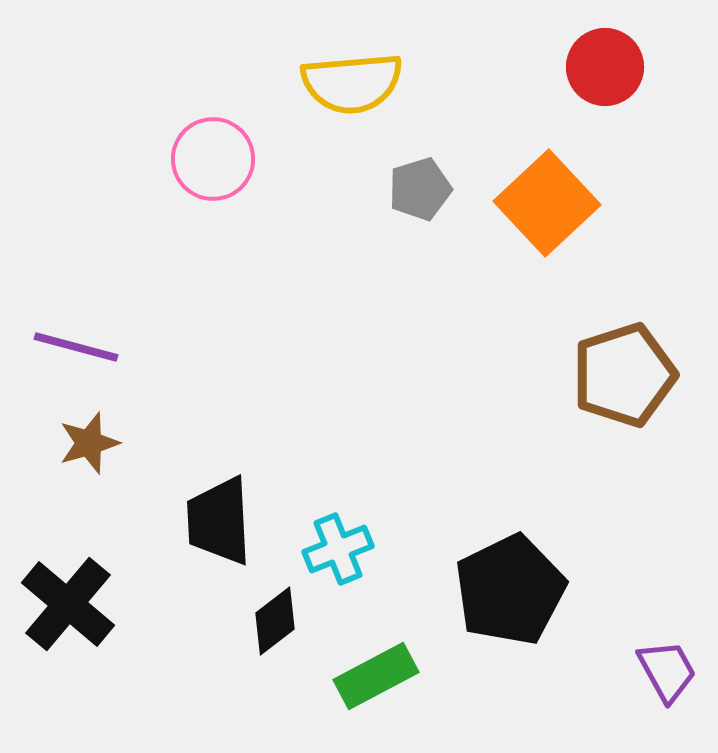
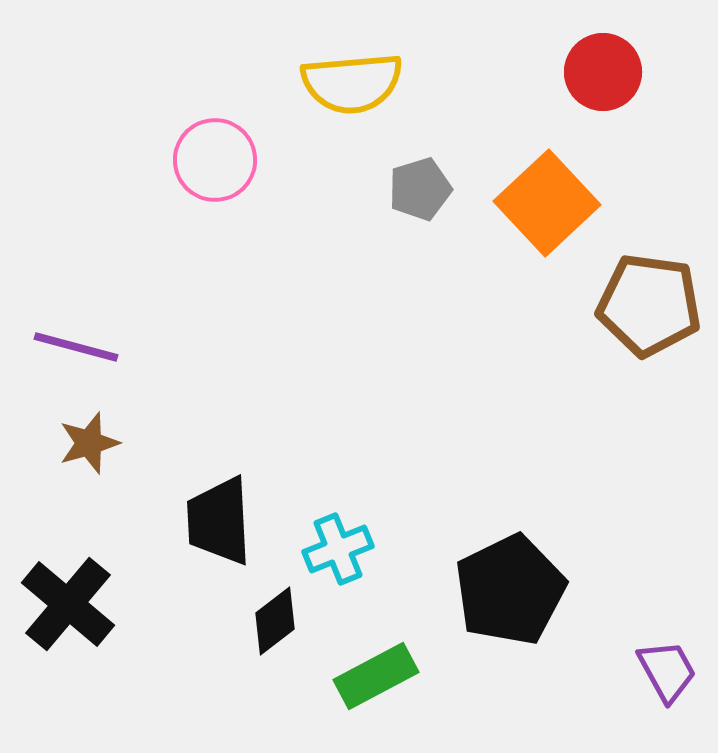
red circle: moved 2 px left, 5 px down
pink circle: moved 2 px right, 1 px down
brown pentagon: moved 25 px right, 70 px up; rotated 26 degrees clockwise
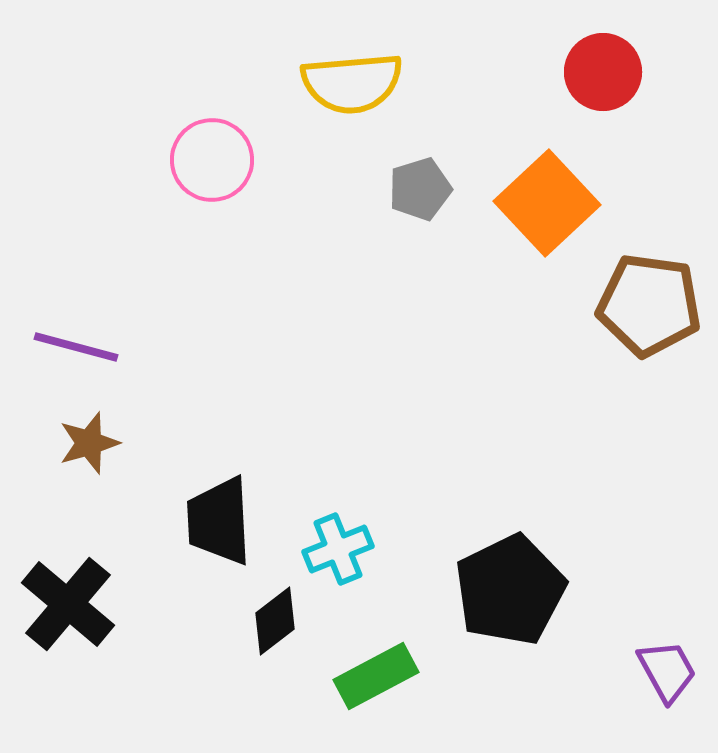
pink circle: moved 3 px left
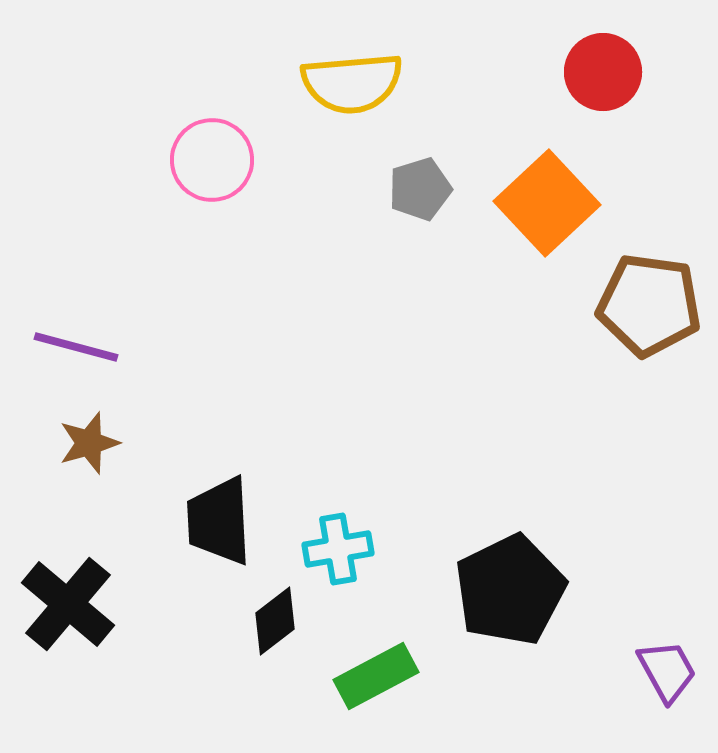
cyan cross: rotated 12 degrees clockwise
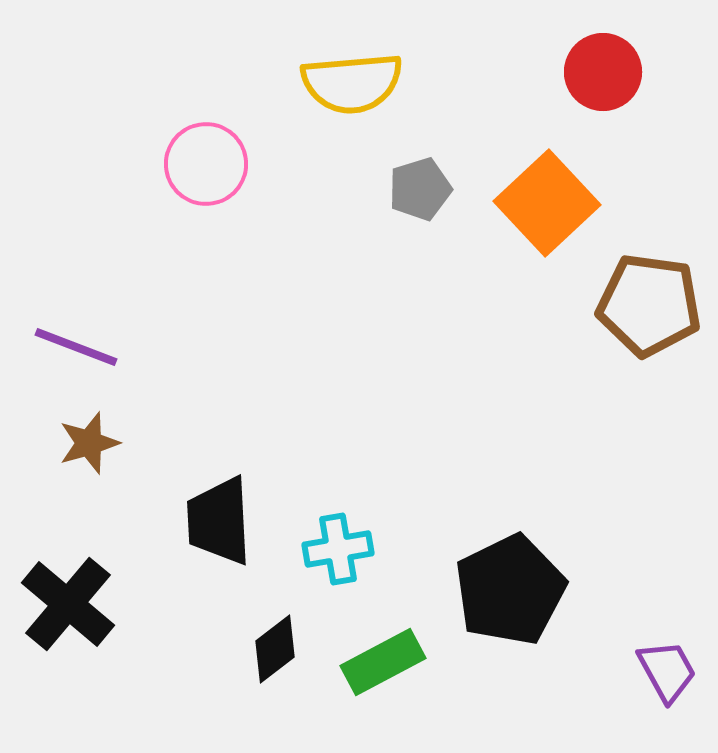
pink circle: moved 6 px left, 4 px down
purple line: rotated 6 degrees clockwise
black diamond: moved 28 px down
green rectangle: moved 7 px right, 14 px up
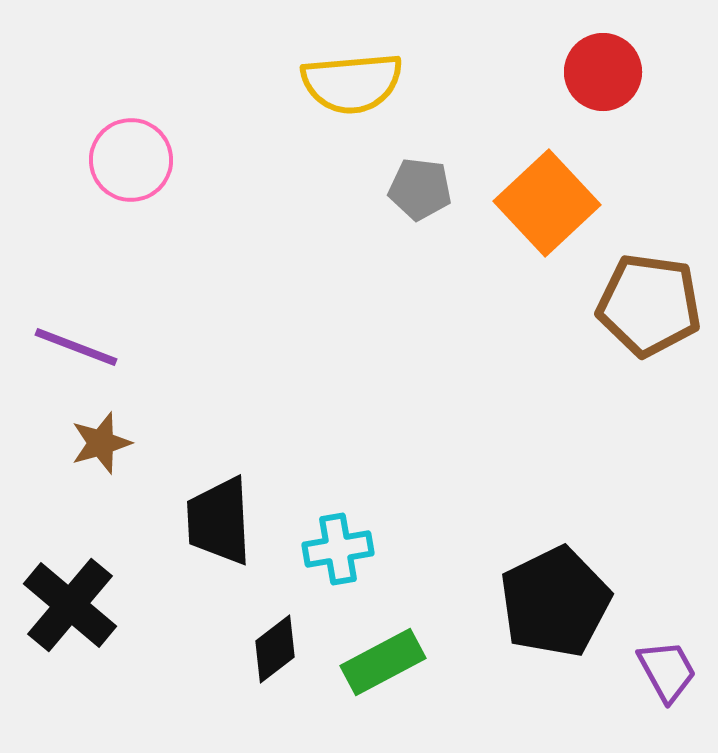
pink circle: moved 75 px left, 4 px up
gray pentagon: rotated 24 degrees clockwise
brown star: moved 12 px right
black pentagon: moved 45 px right, 12 px down
black cross: moved 2 px right, 1 px down
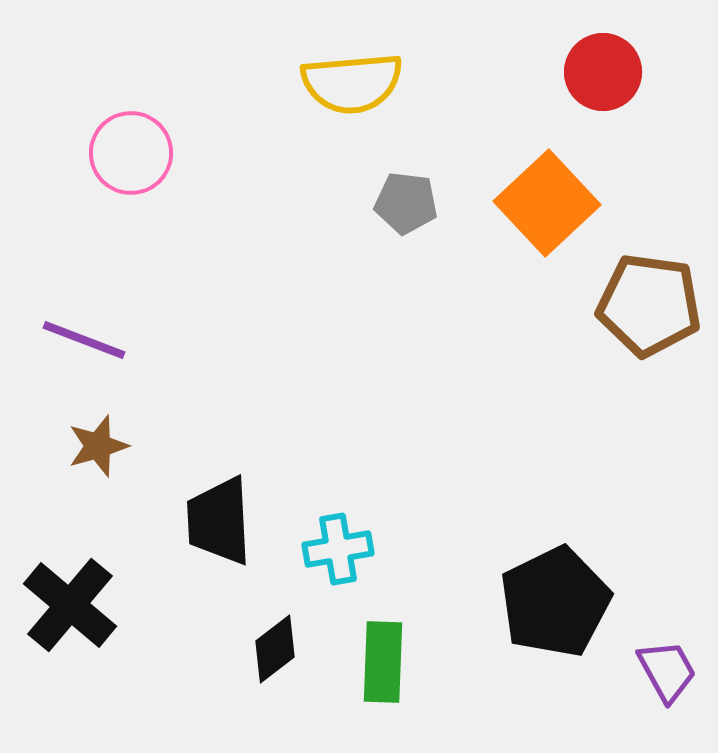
pink circle: moved 7 px up
gray pentagon: moved 14 px left, 14 px down
purple line: moved 8 px right, 7 px up
brown star: moved 3 px left, 3 px down
green rectangle: rotated 60 degrees counterclockwise
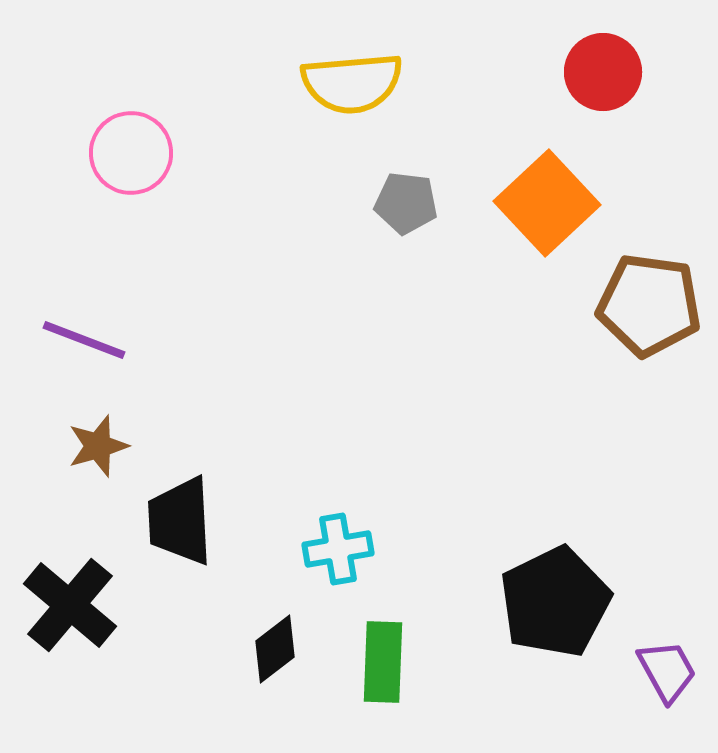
black trapezoid: moved 39 px left
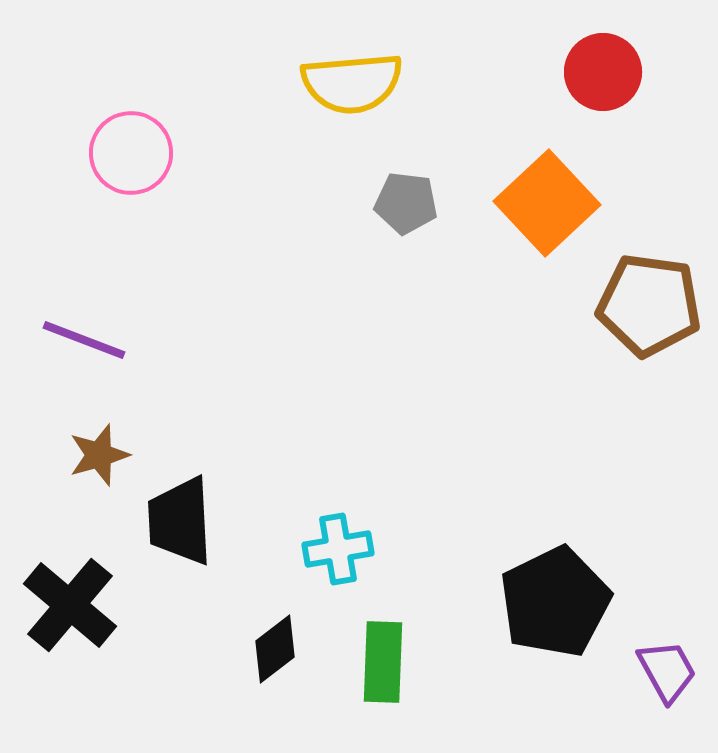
brown star: moved 1 px right, 9 px down
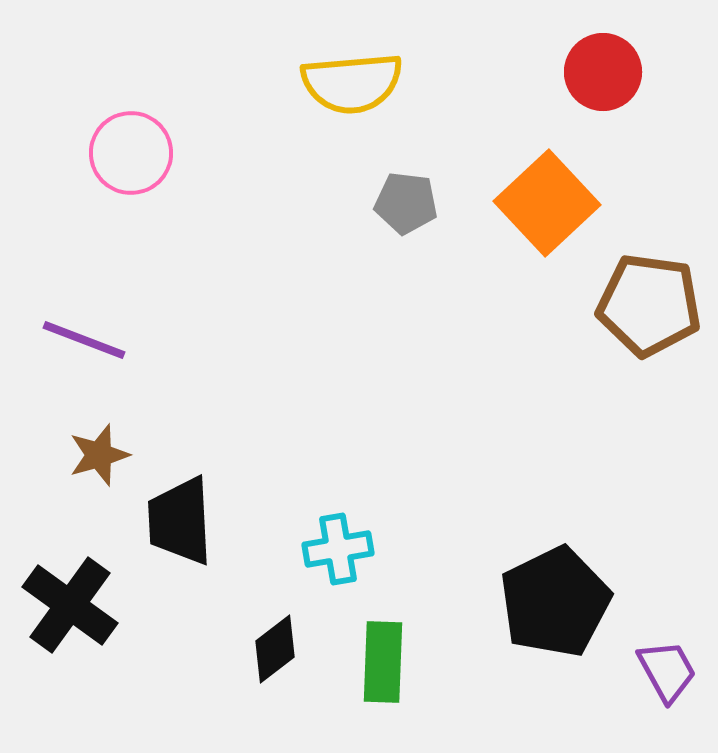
black cross: rotated 4 degrees counterclockwise
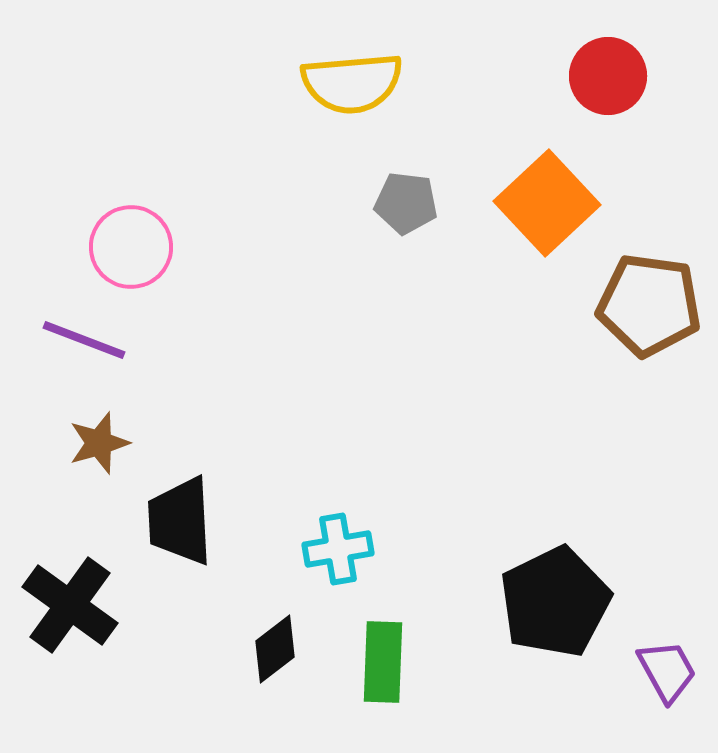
red circle: moved 5 px right, 4 px down
pink circle: moved 94 px down
brown star: moved 12 px up
